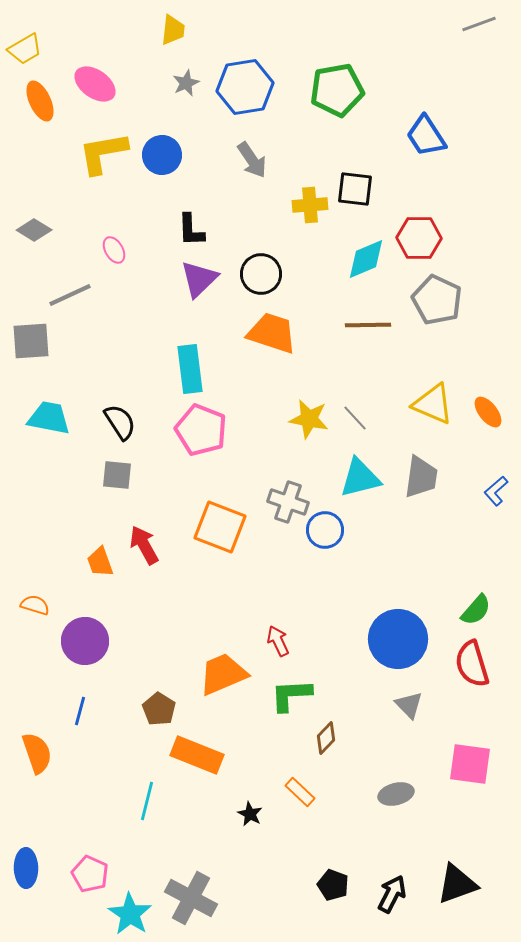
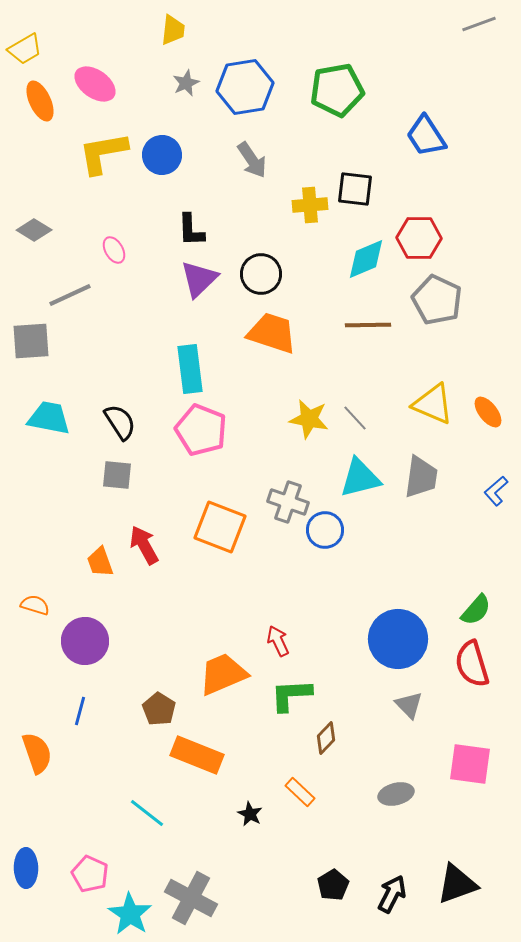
cyan line at (147, 801): moved 12 px down; rotated 66 degrees counterclockwise
black pentagon at (333, 885): rotated 20 degrees clockwise
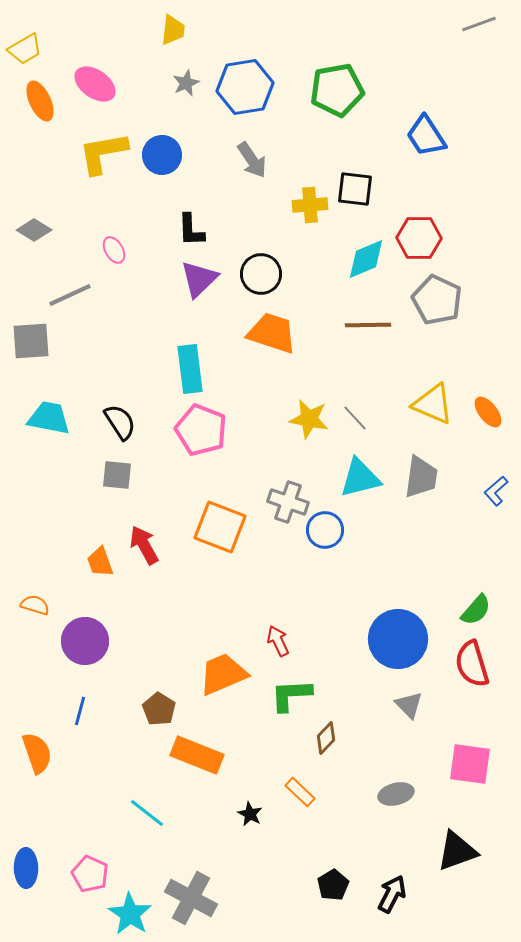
black triangle at (457, 884): moved 33 px up
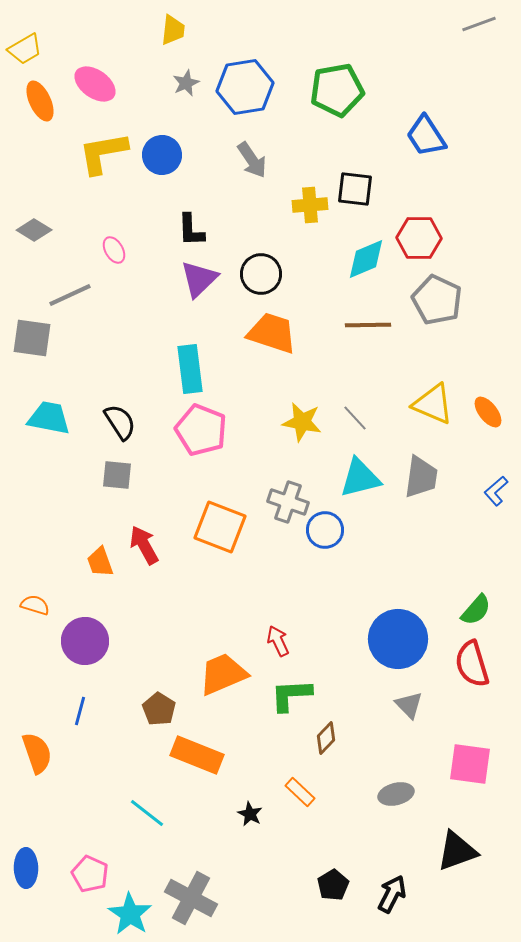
gray square at (31, 341): moved 1 px right, 3 px up; rotated 12 degrees clockwise
yellow star at (309, 419): moved 7 px left, 3 px down
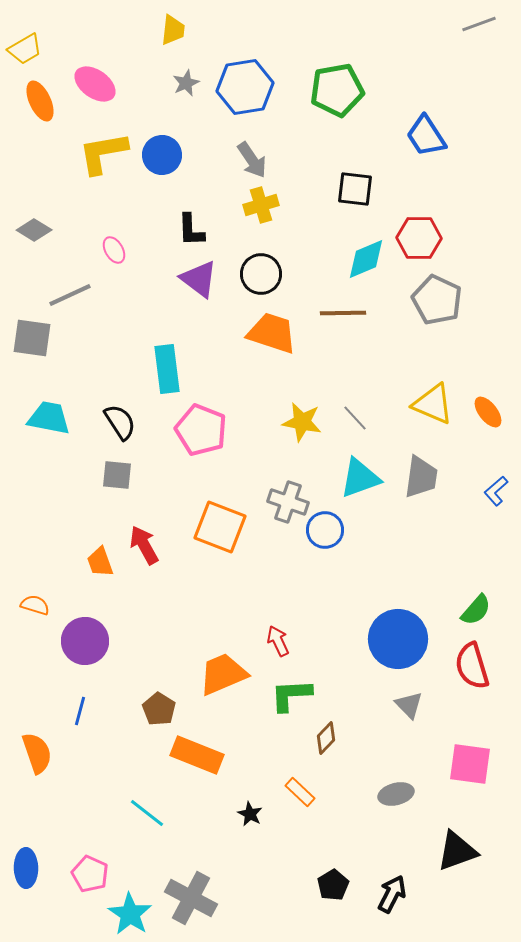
yellow cross at (310, 205): moved 49 px left; rotated 12 degrees counterclockwise
purple triangle at (199, 279): rotated 39 degrees counterclockwise
brown line at (368, 325): moved 25 px left, 12 px up
cyan rectangle at (190, 369): moved 23 px left
cyan triangle at (360, 478): rotated 6 degrees counterclockwise
red semicircle at (472, 664): moved 2 px down
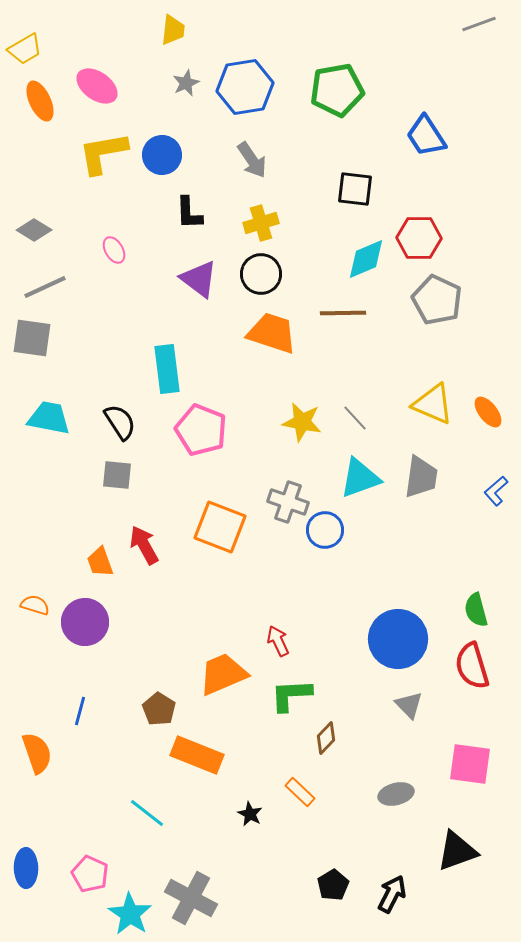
pink ellipse at (95, 84): moved 2 px right, 2 px down
yellow cross at (261, 205): moved 18 px down
black L-shape at (191, 230): moved 2 px left, 17 px up
gray line at (70, 295): moved 25 px left, 8 px up
green semicircle at (476, 610): rotated 124 degrees clockwise
purple circle at (85, 641): moved 19 px up
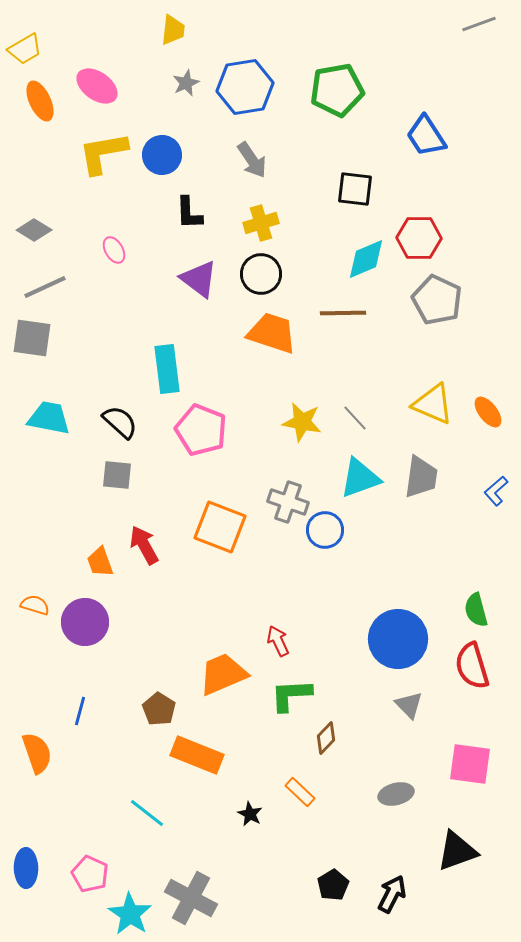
black semicircle at (120, 422): rotated 15 degrees counterclockwise
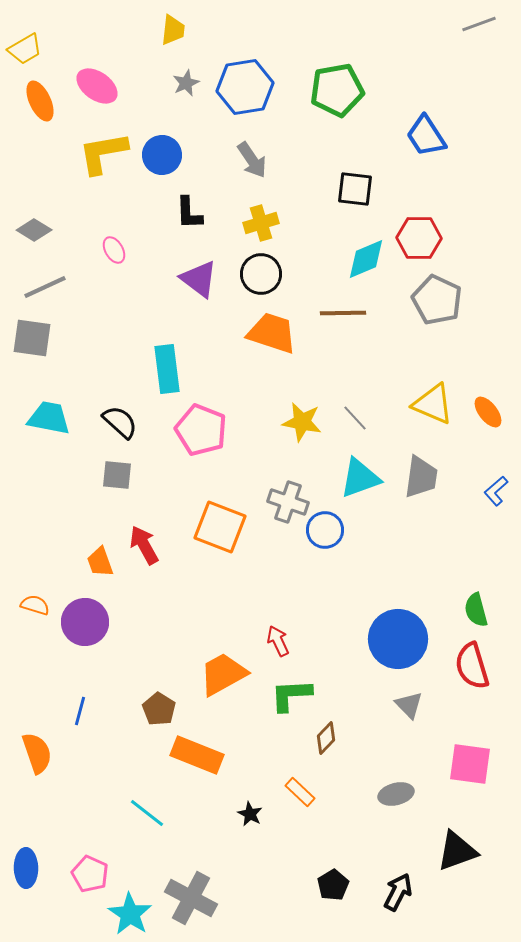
orange trapezoid at (223, 674): rotated 6 degrees counterclockwise
black arrow at (392, 894): moved 6 px right, 2 px up
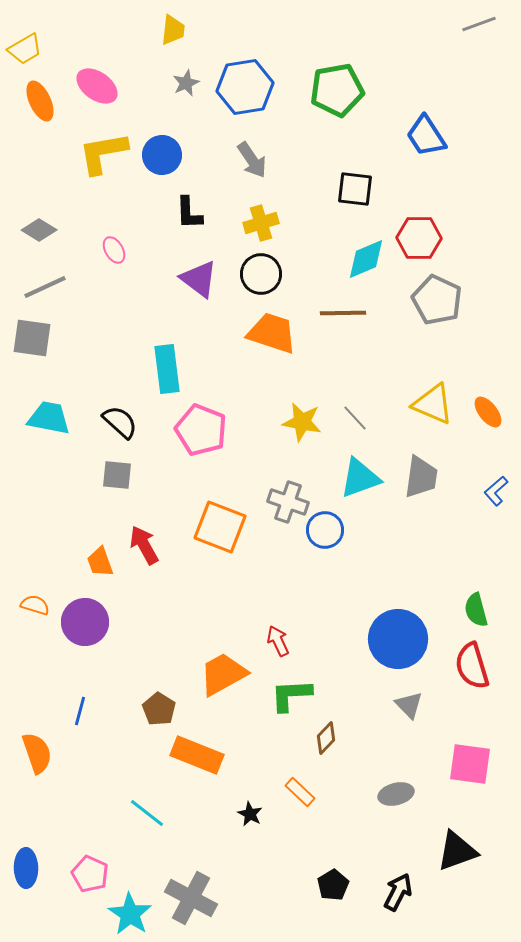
gray diamond at (34, 230): moved 5 px right
